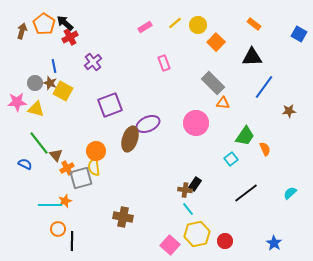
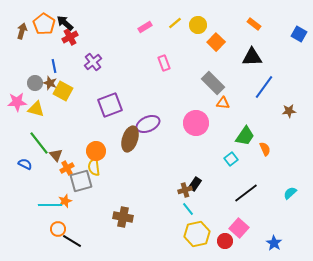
gray square at (81, 178): moved 3 px down
brown cross at (185, 190): rotated 24 degrees counterclockwise
black line at (72, 241): rotated 60 degrees counterclockwise
pink square at (170, 245): moved 69 px right, 17 px up
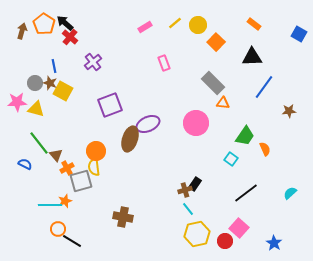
red cross at (70, 37): rotated 21 degrees counterclockwise
cyan square at (231, 159): rotated 16 degrees counterclockwise
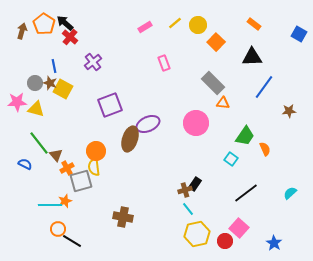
yellow square at (63, 91): moved 2 px up
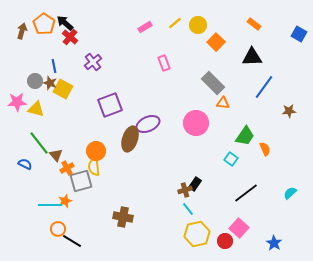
gray circle at (35, 83): moved 2 px up
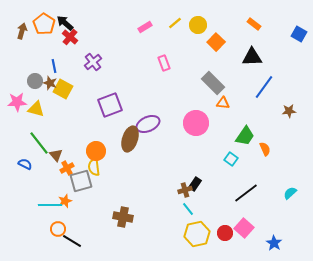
pink square at (239, 228): moved 5 px right
red circle at (225, 241): moved 8 px up
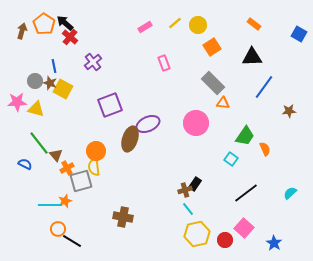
orange square at (216, 42): moved 4 px left, 5 px down; rotated 12 degrees clockwise
red circle at (225, 233): moved 7 px down
